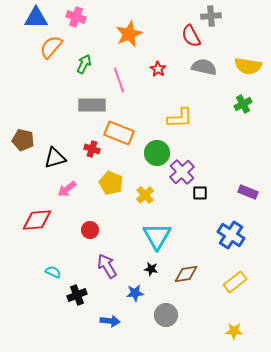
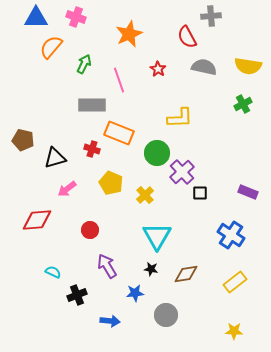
red semicircle: moved 4 px left, 1 px down
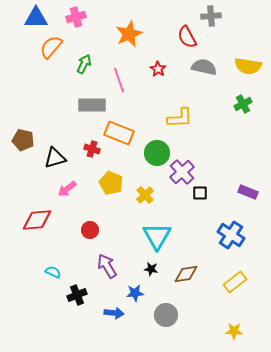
pink cross: rotated 36 degrees counterclockwise
blue arrow: moved 4 px right, 8 px up
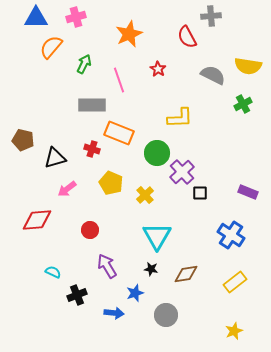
gray semicircle: moved 9 px right, 8 px down; rotated 15 degrees clockwise
blue star: rotated 12 degrees counterclockwise
yellow star: rotated 24 degrees counterclockwise
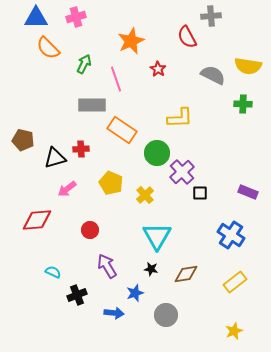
orange star: moved 2 px right, 7 px down
orange semicircle: moved 3 px left, 1 px down; rotated 85 degrees counterclockwise
pink line: moved 3 px left, 1 px up
green cross: rotated 30 degrees clockwise
orange rectangle: moved 3 px right, 3 px up; rotated 12 degrees clockwise
red cross: moved 11 px left; rotated 21 degrees counterclockwise
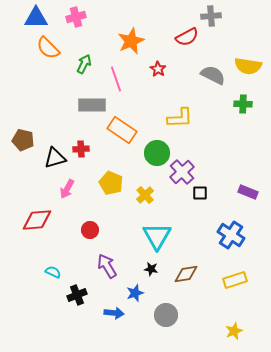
red semicircle: rotated 90 degrees counterclockwise
pink arrow: rotated 24 degrees counterclockwise
yellow rectangle: moved 2 px up; rotated 20 degrees clockwise
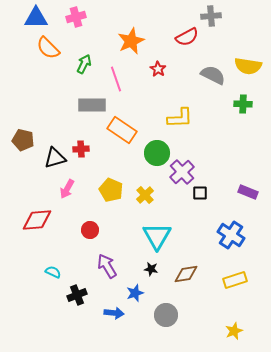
yellow pentagon: moved 7 px down
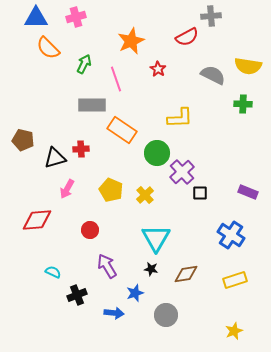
cyan triangle: moved 1 px left, 2 px down
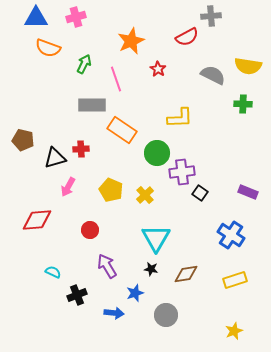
orange semicircle: rotated 25 degrees counterclockwise
purple cross: rotated 35 degrees clockwise
pink arrow: moved 1 px right, 2 px up
black square: rotated 35 degrees clockwise
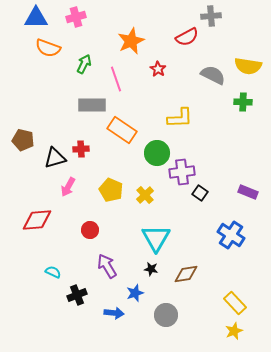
green cross: moved 2 px up
yellow rectangle: moved 23 px down; rotated 65 degrees clockwise
